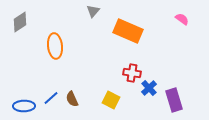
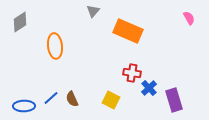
pink semicircle: moved 7 px right, 1 px up; rotated 24 degrees clockwise
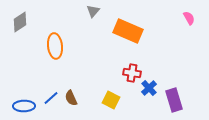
brown semicircle: moved 1 px left, 1 px up
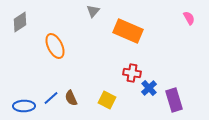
orange ellipse: rotated 20 degrees counterclockwise
yellow square: moved 4 px left
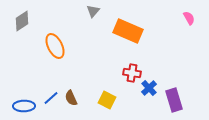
gray diamond: moved 2 px right, 1 px up
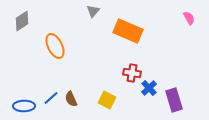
brown semicircle: moved 1 px down
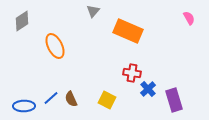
blue cross: moved 1 px left, 1 px down
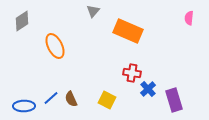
pink semicircle: rotated 144 degrees counterclockwise
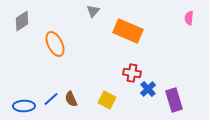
orange ellipse: moved 2 px up
blue line: moved 1 px down
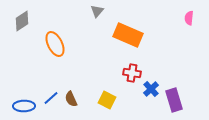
gray triangle: moved 4 px right
orange rectangle: moved 4 px down
blue cross: moved 3 px right
blue line: moved 1 px up
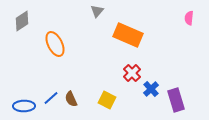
red cross: rotated 36 degrees clockwise
purple rectangle: moved 2 px right
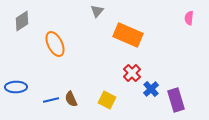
blue line: moved 2 px down; rotated 28 degrees clockwise
blue ellipse: moved 8 px left, 19 px up
